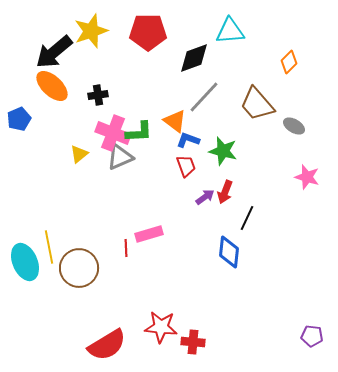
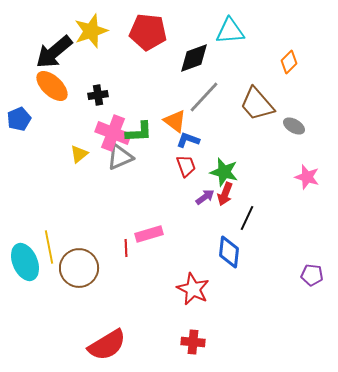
red pentagon: rotated 6 degrees clockwise
green star: moved 1 px right, 21 px down
red arrow: moved 2 px down
red star: moved 32 px right, 38 px up; rotated 20 degrees clockwise
purple pentagon: moved 61 px up
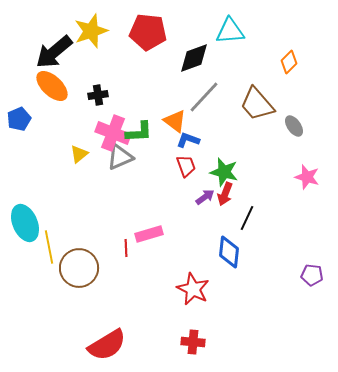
gray ellipse: rotated 25 degrees clockwise
cyan ellipse: moved 39 px up
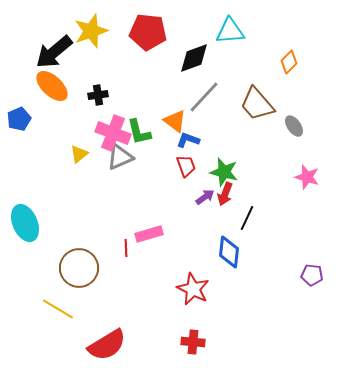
green L-shape: rotated 80 degrees clockwise
yellow line: moved 9 px right, 62 px down; rotated 48 degrees counterclockwise
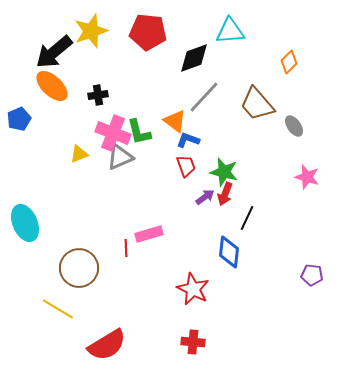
yellow triangle: rotated 18 degrees clockwise
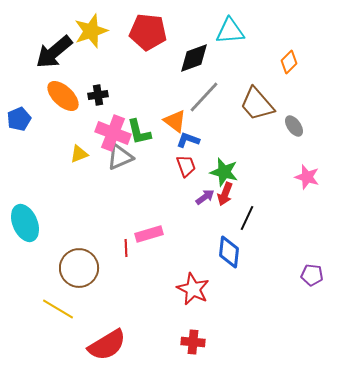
orange ellipse: moved 11 px right, 10 px down
